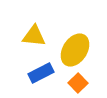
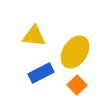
yellow ellipse: moved 2 px down
orange square: moved 1 px left, 2 px down
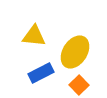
orange square: moved 2 px right
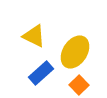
yellow triangle: rotated 20 degrees clockwise
blue rectangle: rotated 15 degrees counterclockwise
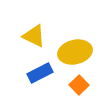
yellow ellipse: rotated 44 degrees clockwise
blue rectangle: moved 1 px left; rotated 15 degrees clockwise
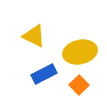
yellow ellipse: moved 5 px right
blue rectangle: moved 4 px right, 1 px down
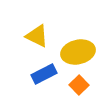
yellow triangle: moved 3 px right
yellow ellipse: moved 2 px left
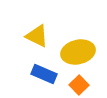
blue rectangle: rotated 50 degrees clockwise
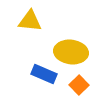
yellow triangle: moved 7 px left, 15 px up; rotated 20 degrees counterclockwise
yellow ellipse: moved 7 px left; rotated 20 degrees clockwise
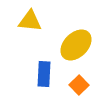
yellow ellipse: moved 5 px right, 7 px up; rotated 52 degrees counterclockwise
blue rectangle: rotated 70 degrees clockwise
